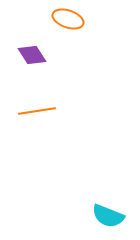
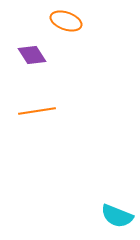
orange ellipse: moved 2 px left, 2 px down
cyan semicircle: moved 9 px right
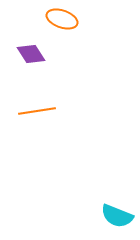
orange ellipse: moved 4 px left, 2 px up
purple diamond: moved 1 px left, 1 px up
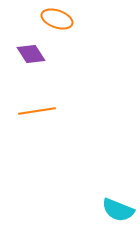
orange ellipse: moved 5 px left
cyan semicircle: moved 1 px right, 6 px up
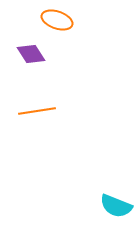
orange ellipse: moved 1 px down
cyan semicircle: moved 2 px left, 4 px up
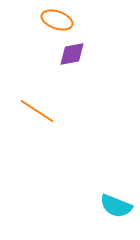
purple diamond: moved 41 px right; rotated 68 degrees counterclockwise
orange line: rotated 42 degrees clockwise
